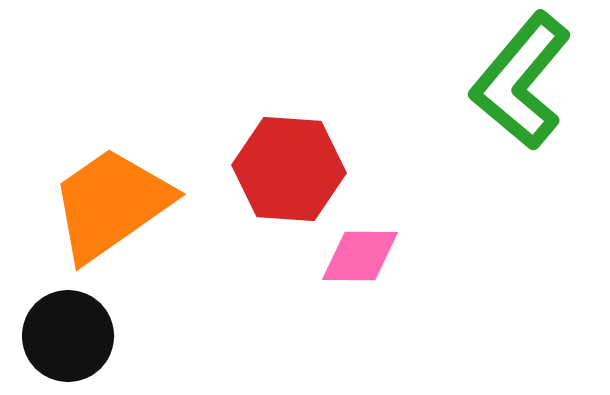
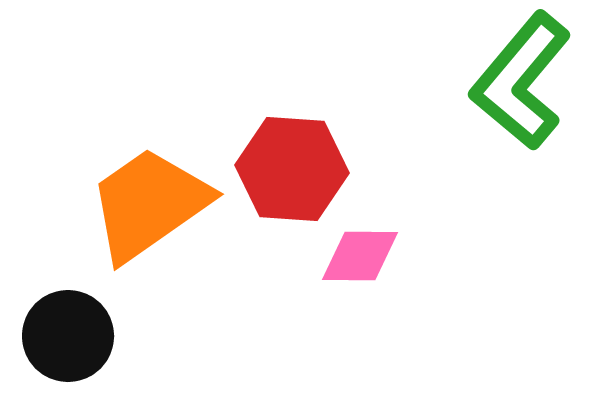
red hexagon: moved 3 px right
orange trapezoid: moved 38 px right
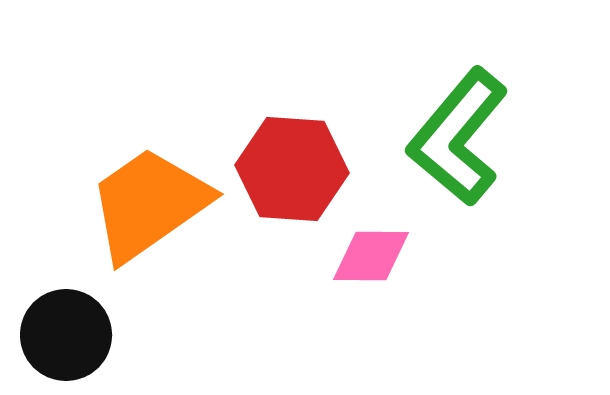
green L-shape: moved 63 px left, 56 px down
pink diamond: moved 11 px right
black circle: moved 2 px left, 1 px up
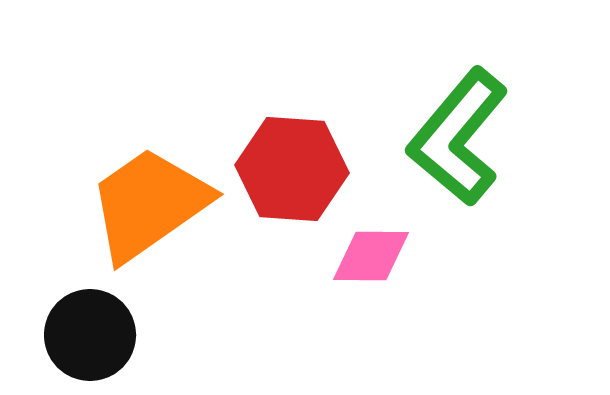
black circle: moved 24 px right
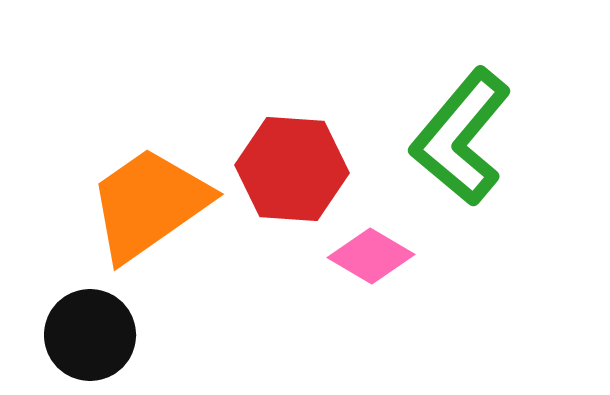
green L-shape: moved 3 px right
pink diamond: rotated 30 degrees clockwise
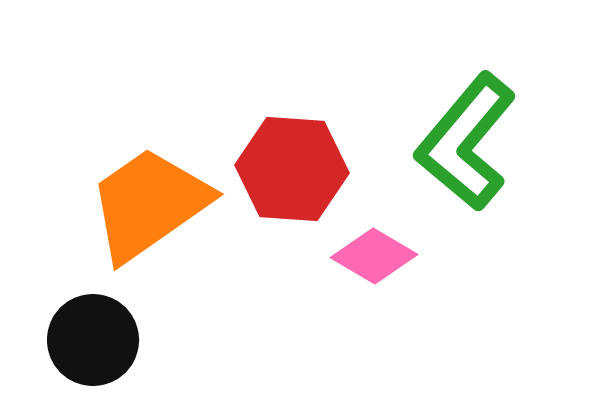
green L-shape: moved 5 px right, 5 px down
pink diamond: moved 3 px right
black circle: moved 3 px right, 5 px down
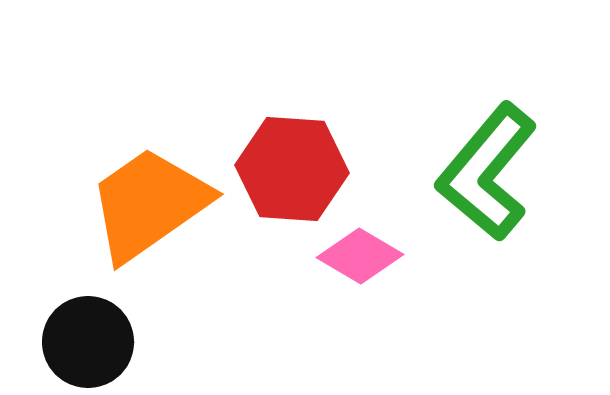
green L-shape: moved 21 px right, 30 px down
pink diamond: moved 14 px left
black circle: moved 5 px left, 2 px down
